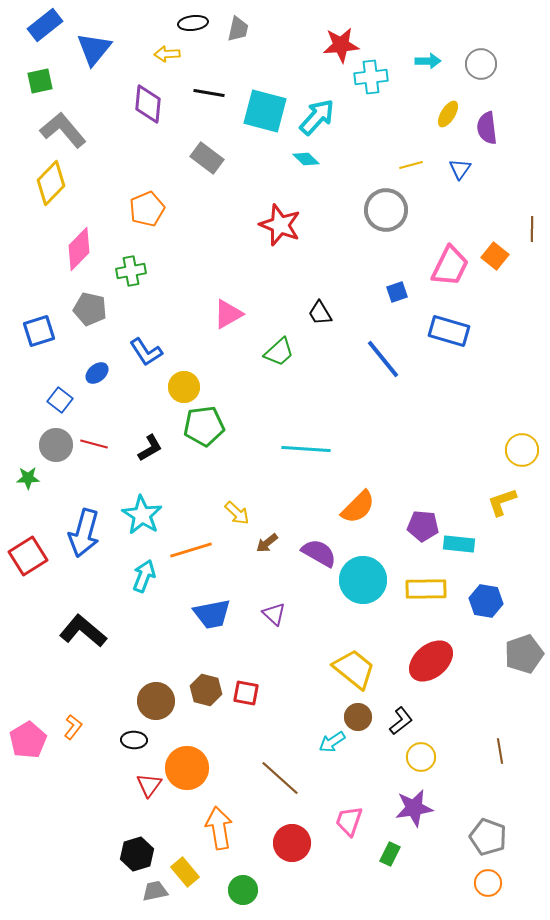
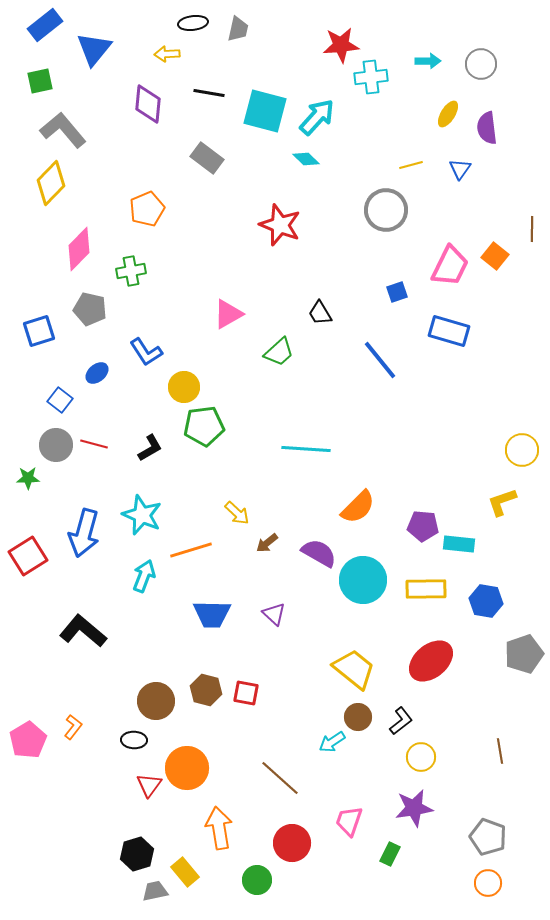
blue line at (383, 359): moved 3 px left, 1 px down
cyan star at (142, 515): rotated 9 degrees counterclockwise
blue trapezoid at (212, 614): rotated 12 degrees clockwise
green circle at (243, 890): moved 14 px right, 10 px up
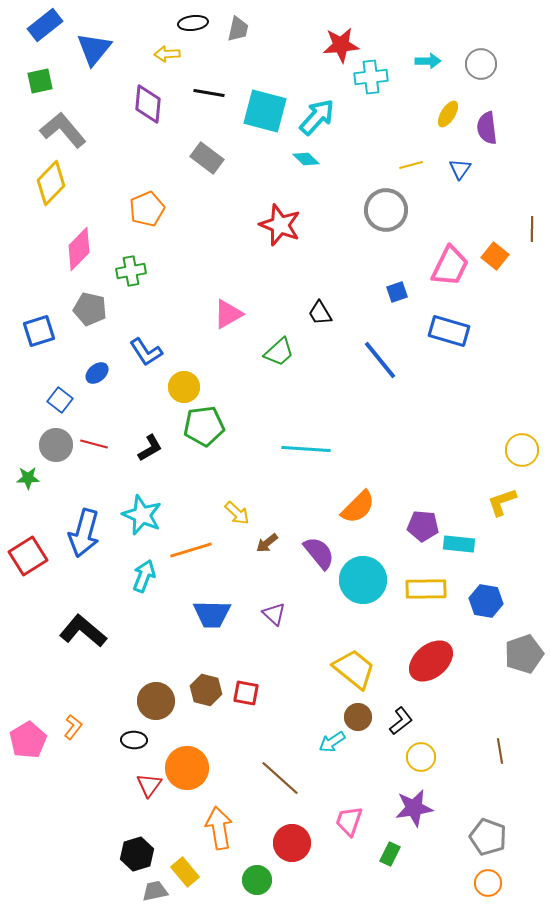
purple semicircle at (319, 553): rotated 21 degrees clockwise
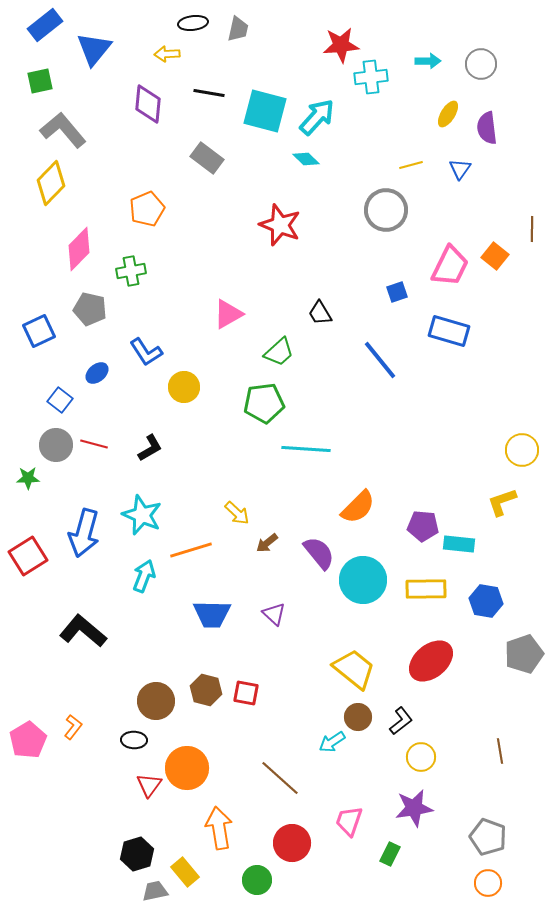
blue square at (39, 331): rotated 8 degrees counterclockwise
green pentagon at (204, 426): moved 60 px right, 23 px up
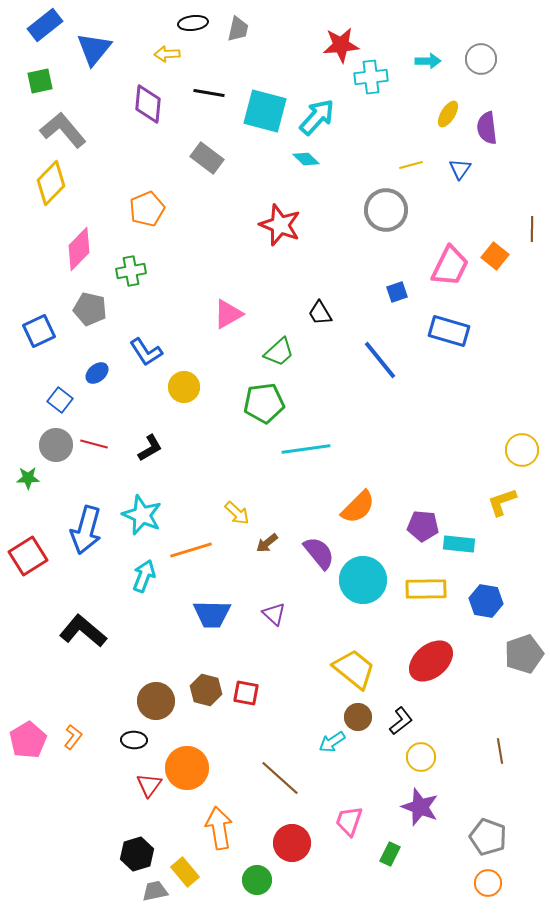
gray circle at (481, 64): moved 5 px up
cyan line at (306, 449): rotated 12 degrees counterclockwise
blue arrow at (84, 533): moved 2 px right, 3 px up
orange L-shape at (73, 727): moved 10 px down
purple star at (414, 808): moved 6 px right, 1 px up; rotated 30 degrees clockwise
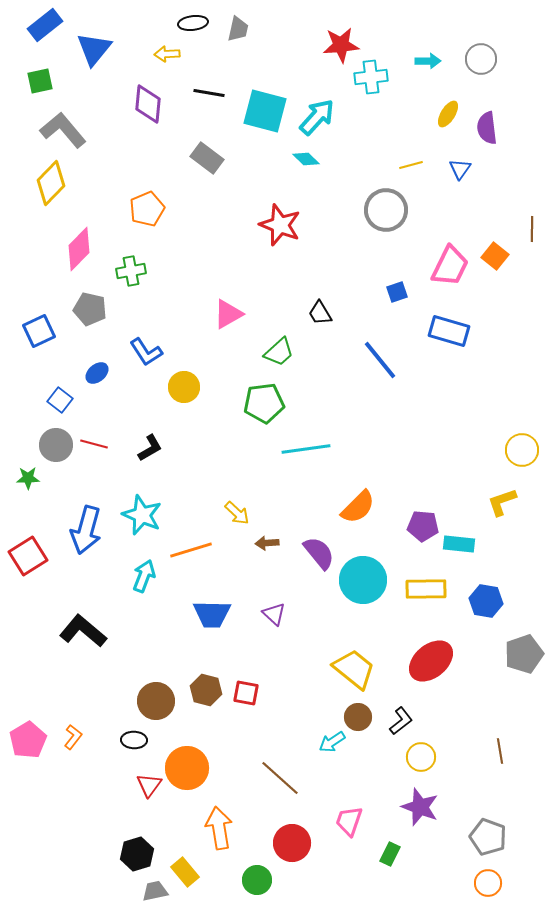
brown arrow at (267, 543): rotated 35 degrees clockwise
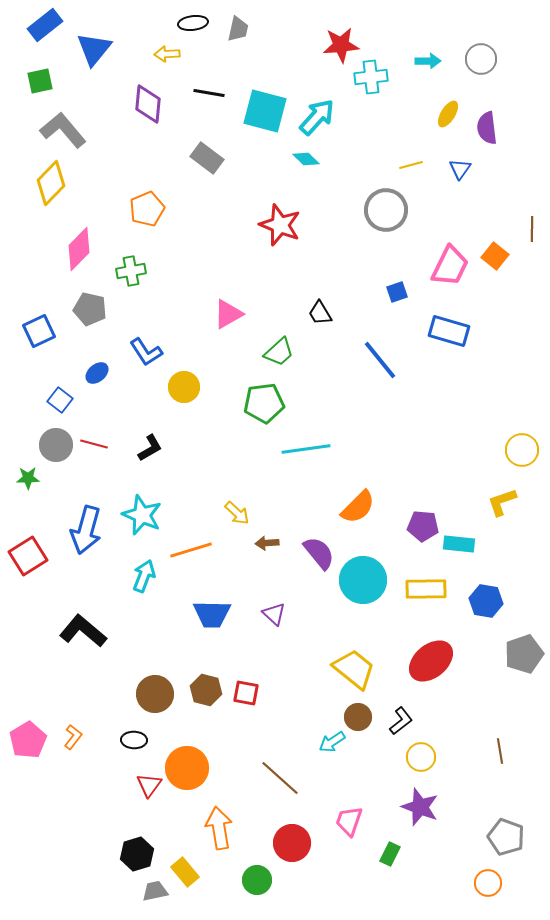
brown circle at (156, 701): moved 1 px left, 7 px up
gray pentagon at (488, 837): moved 18 px right
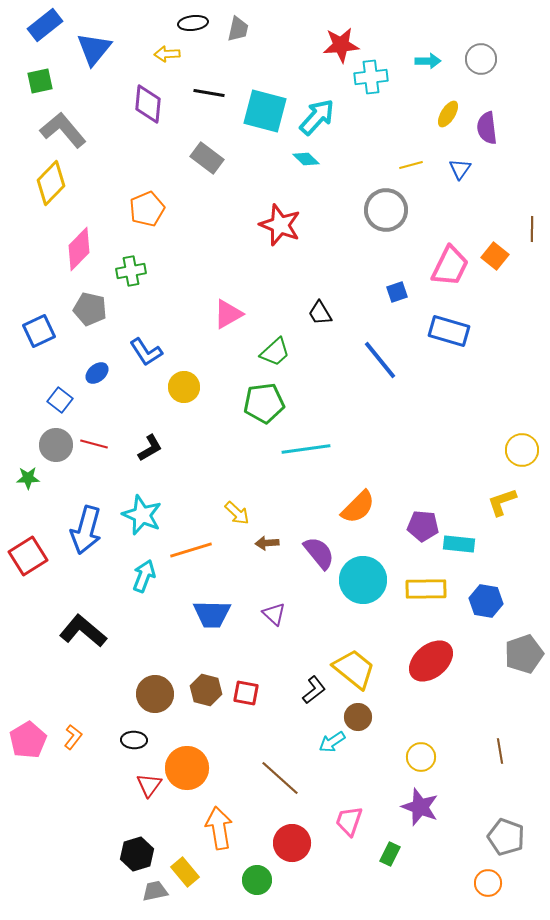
green trapezoid at (279, 352): moved 4 px left
black L-shape at (401, 721): moved 87 px left, 31 px up
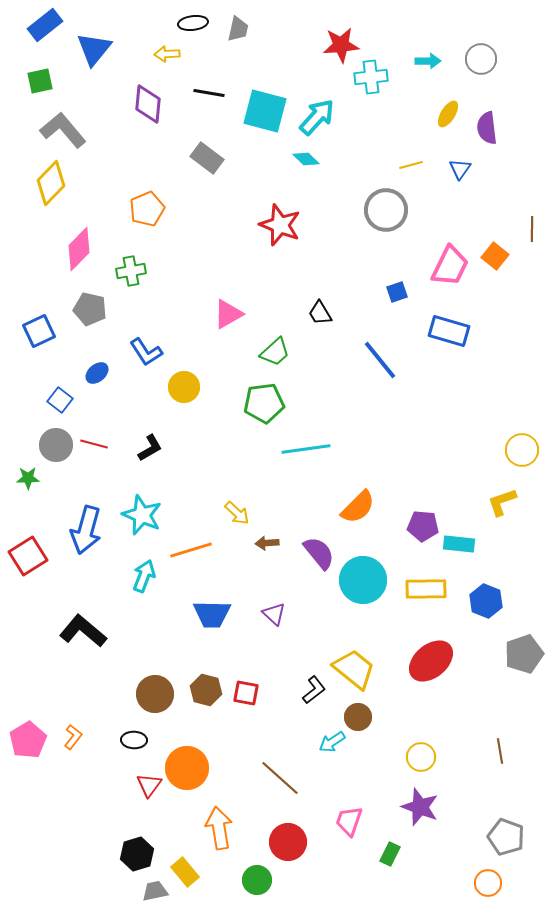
blue hexagon at (486, 601): rotated 12 degrees clockwise
red circle at (292, 843): moved 4 px left, 1 px up
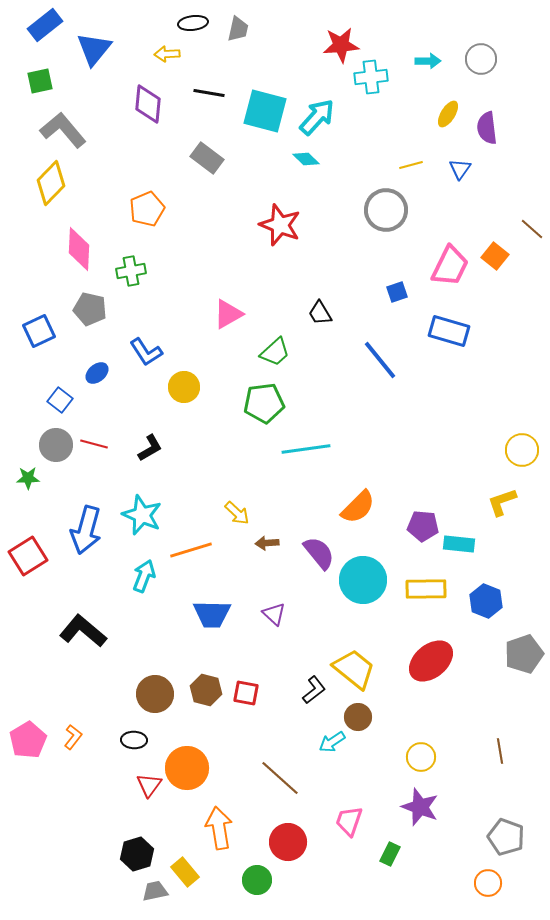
brown line at (532, 229): rotated 50 degrees counterclockwise
pink diamond at (79, 249): rotated 42 degrees counterclockwise
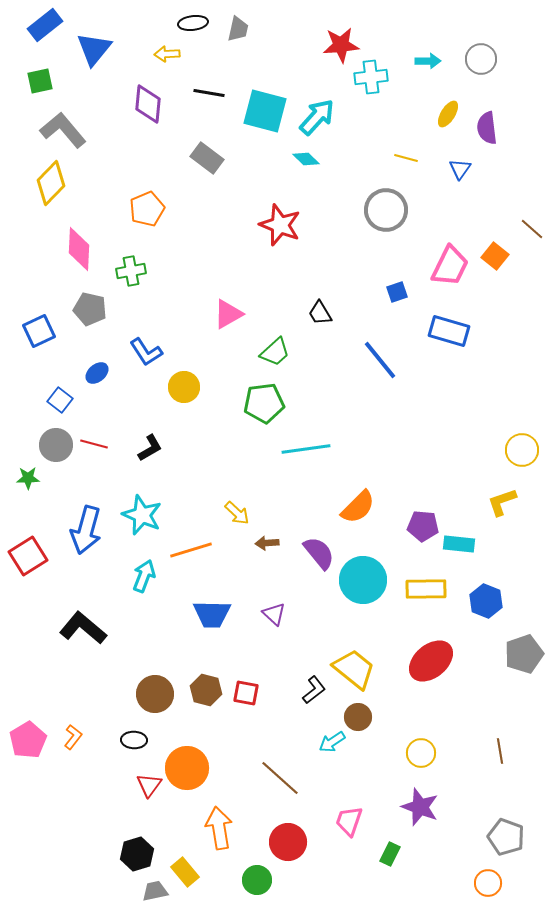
yellow line at (411, 165): moved 5 px left, 7 px up; rotated 30 degrees clockwise
black L-shape at (83, 631): moved 3 px up
yellow circle at (421, 757): moved 4 px up
